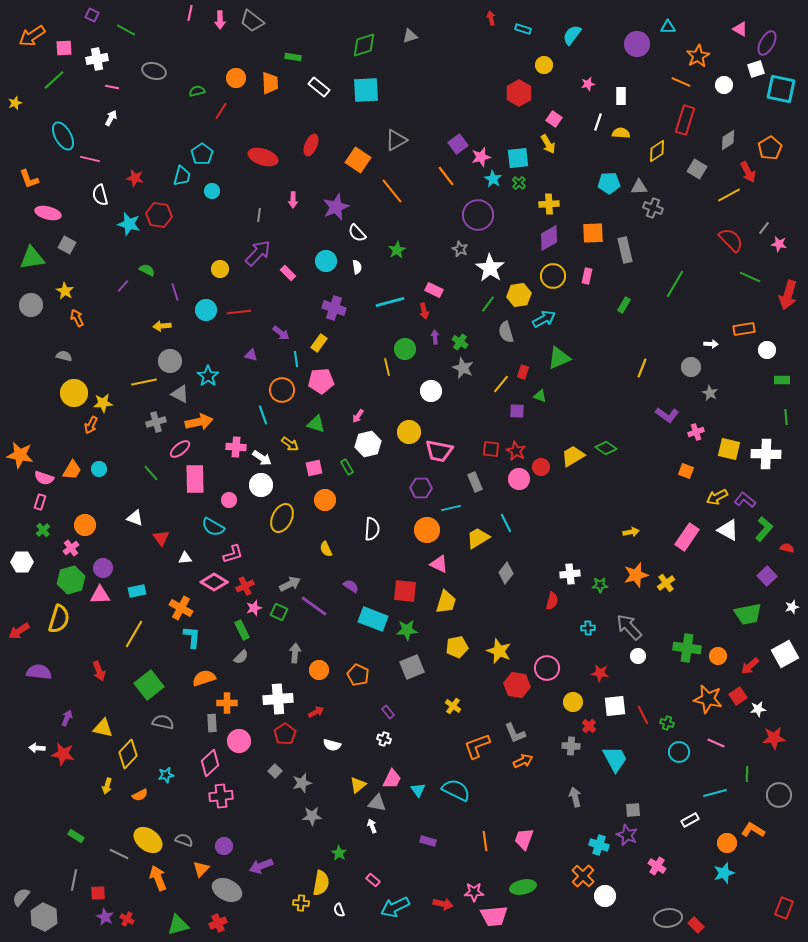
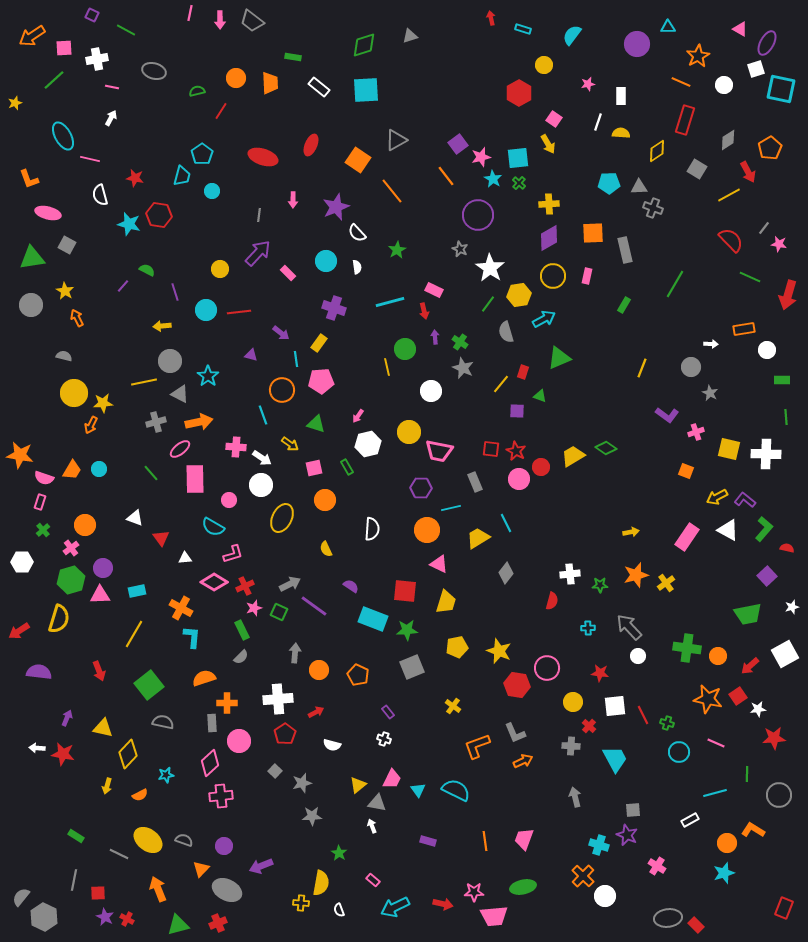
orange arrow at (158, 878): moved 11 px down
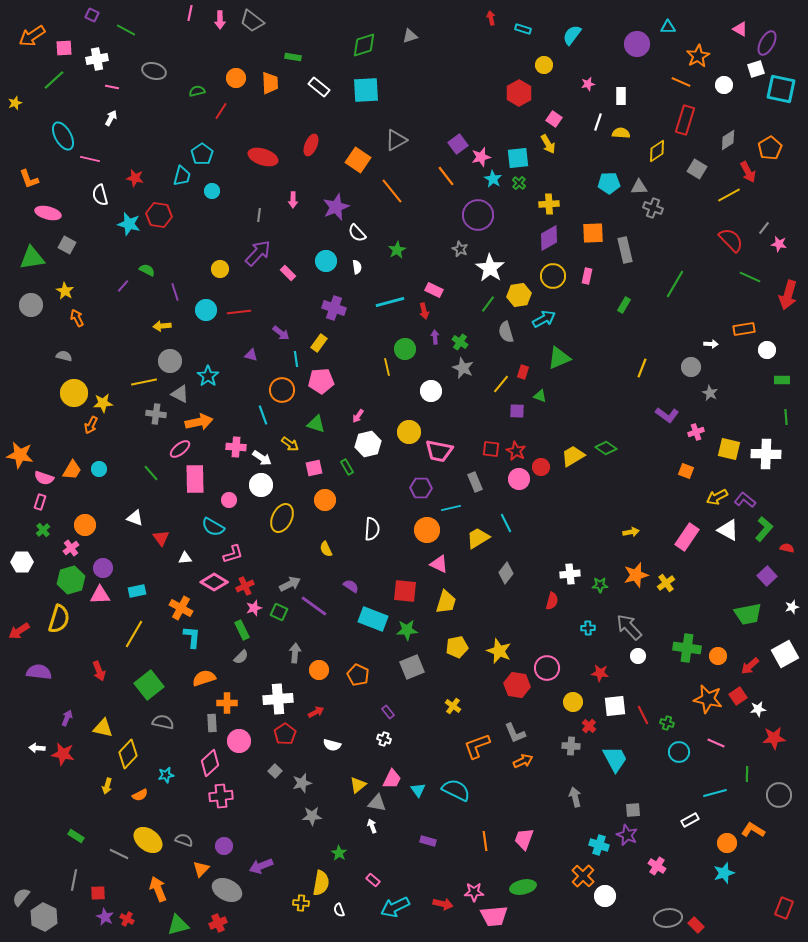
gray cross at (156, 422): moved 8 px up; rotated 24 degrees clockwise
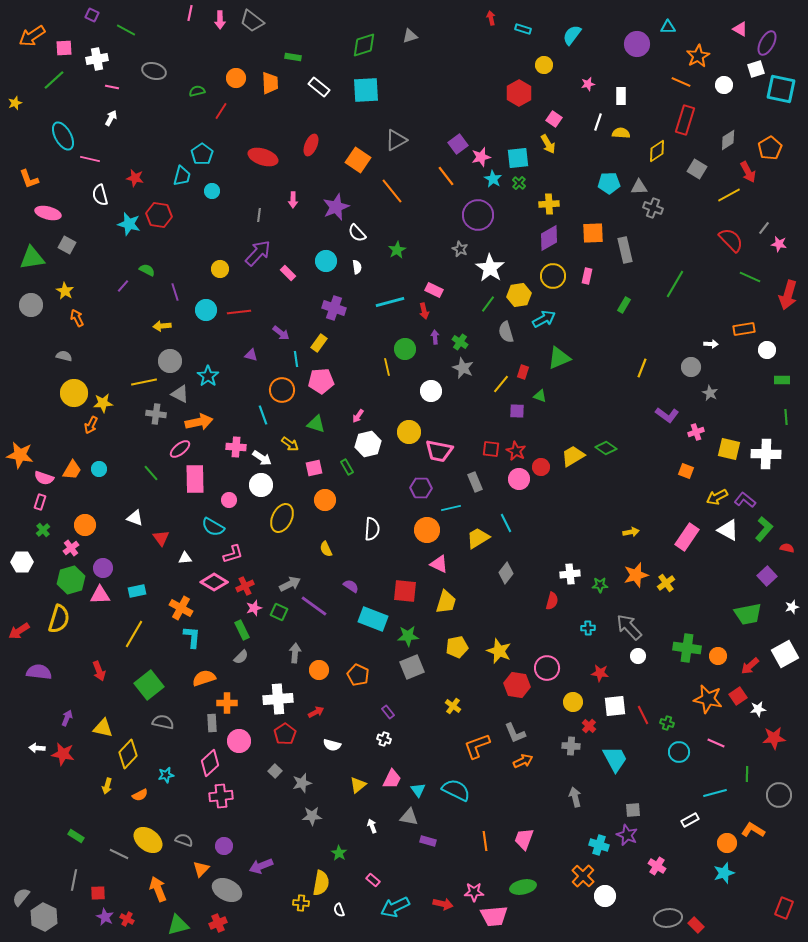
green star at (407, 630): moved 1 px right, 6 px down
gray triangle at (377, 803): moved 32 px right, 14 px down
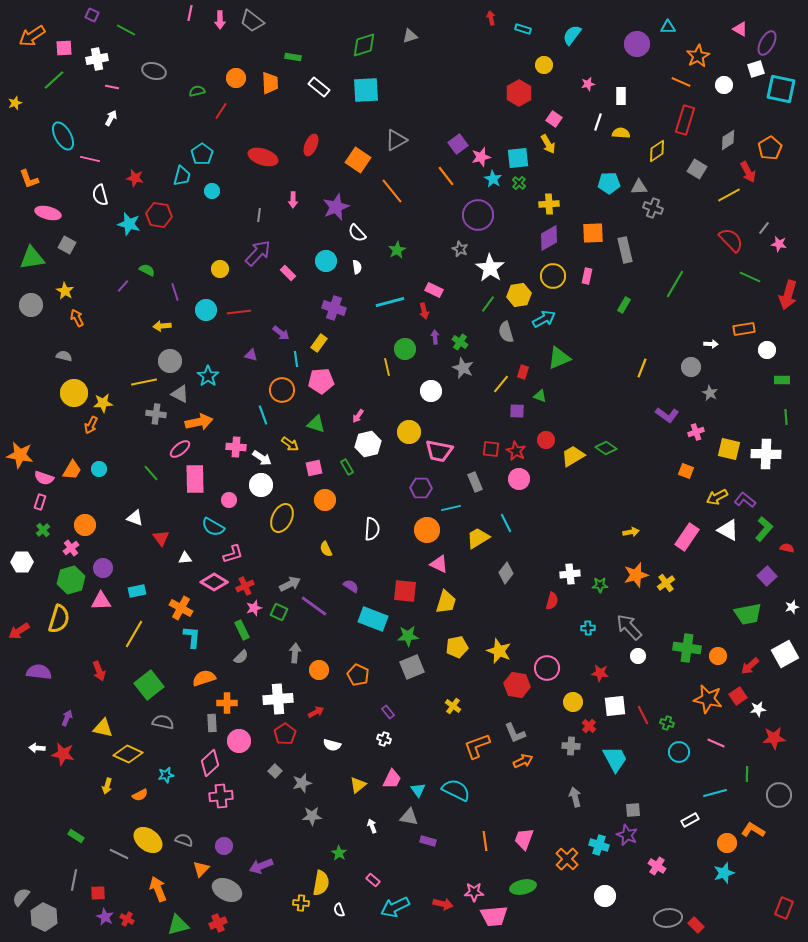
red circle at (541, 467): moved 5 px right, 27 px up
pink triangle at (100, 595): moved 1 px right, 6 px down
yellow diamond at (128, 754): rotated 72 degrees clockwise
orange cross at (583, 876): moved 16 px left, 17 px up
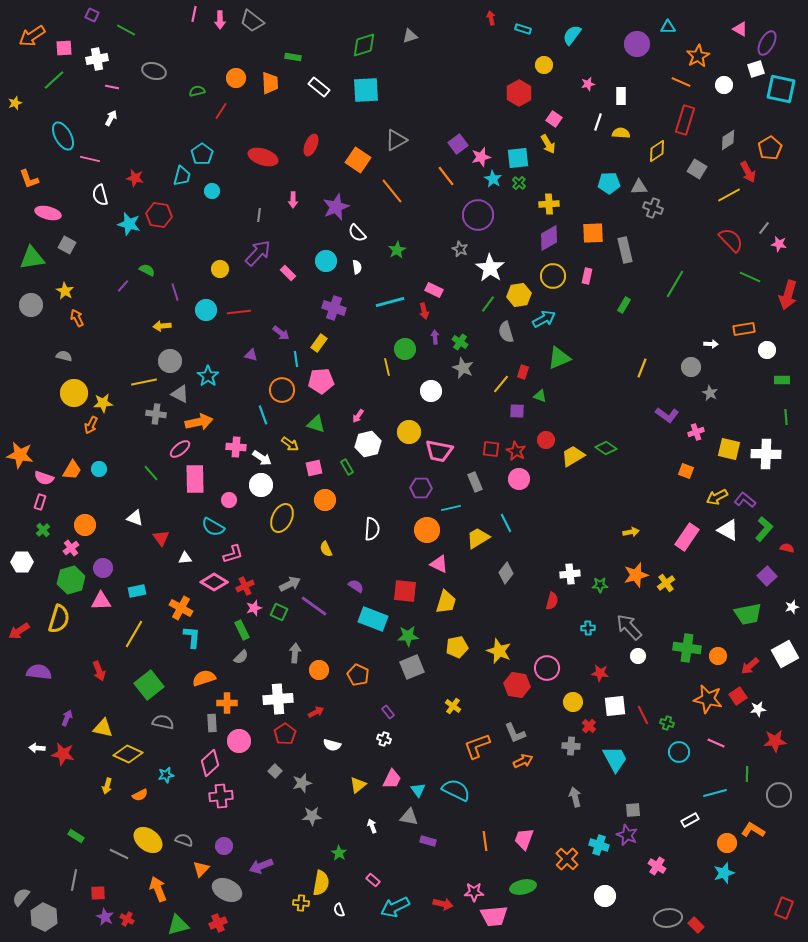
pink line at (190, 13): moved 4 px right, 1 px down
purple semicircle at (351, 586): moved 5 px right
red star at (774, 738): moved 1 px right, 3 px down
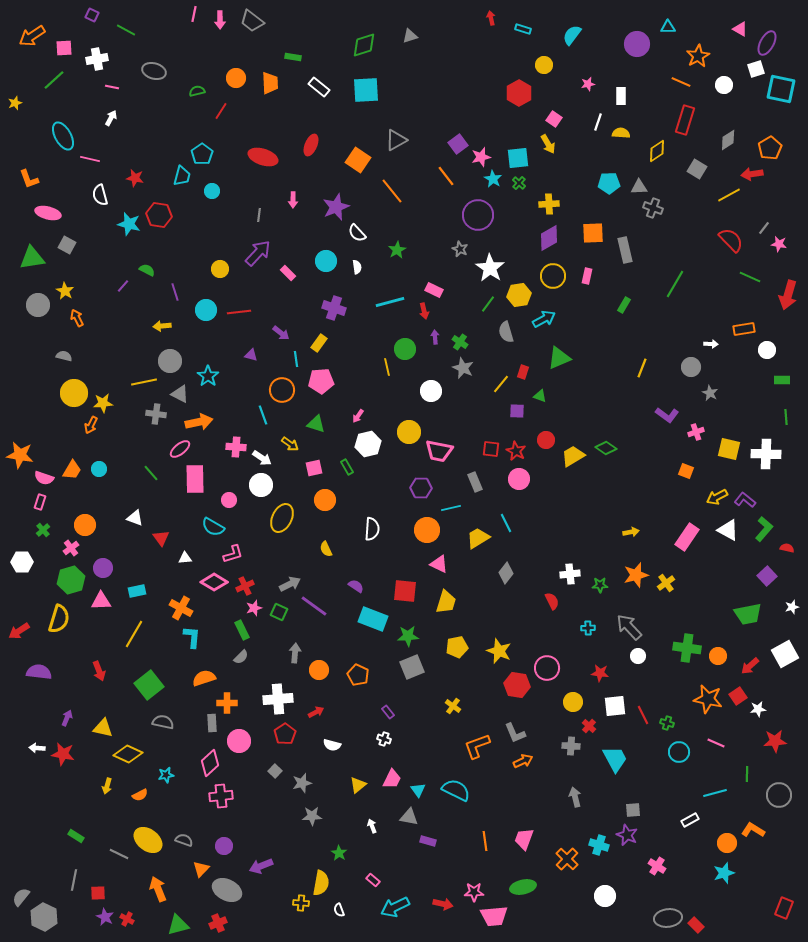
red arrow at (748, 172): moved 4 px right, 2 px down; rotated 110 degrees clockwise
gray circle at (31, 305): moved 7 px right
red semicircle at (552, 601): rotated 42 degrees counterclockwise
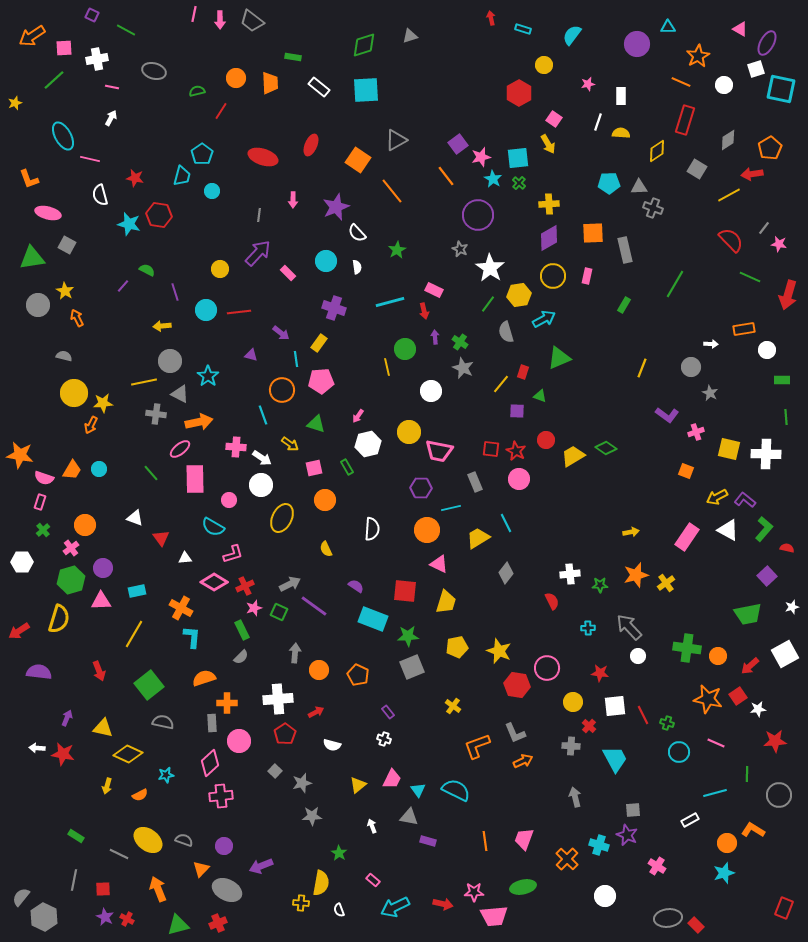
red square at (98, 893): moved 5 px right, 4 px up
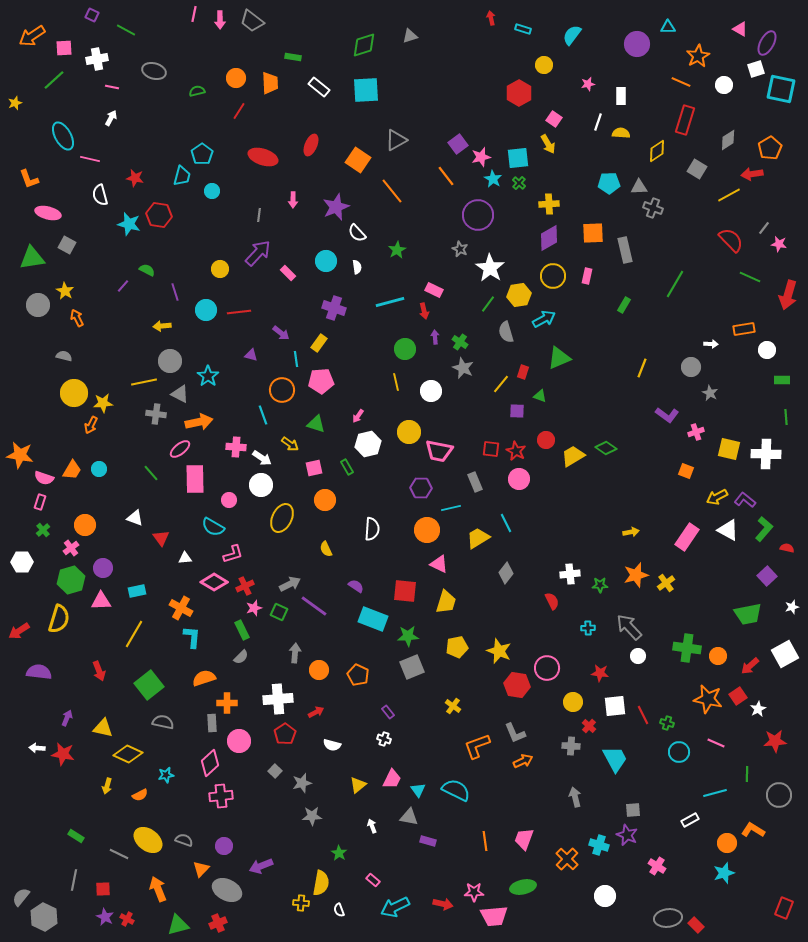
red line at (221, 111): moved 18 px right
yellow line at (387, 367): moved 9 px right, 15 px down
white star at (758, 709): rotated 21 degrees counterclockwise
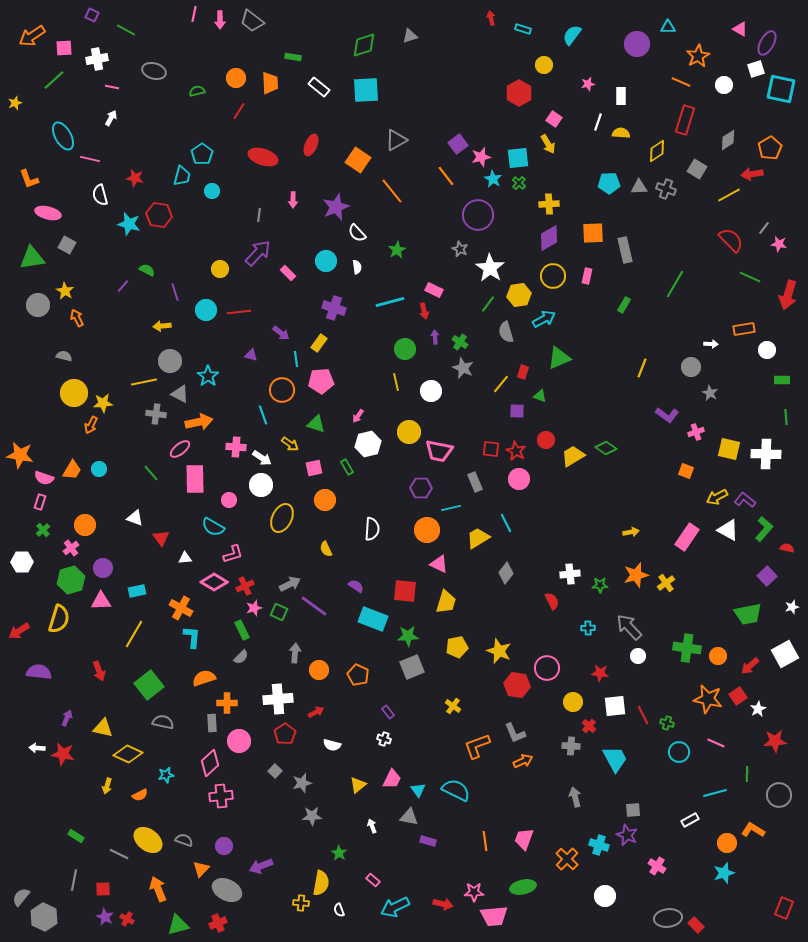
gray cross at (653, 208): moved 13 px right, 19 px up
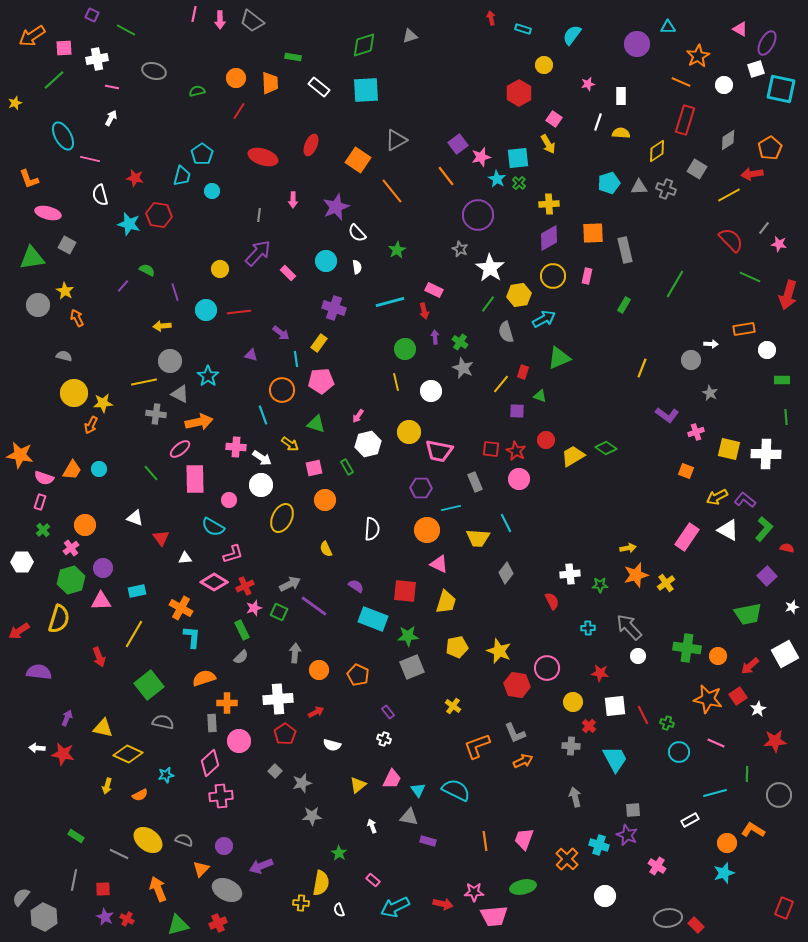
cyan star at (493, 179): moved 4 px right
cyan pentagon at (609, 183): rotated 15 degrees counterclockwise
gray circle at (691, 367): moved 7 px up
yellow arrow at (631, 532): moved 3 px left, 16 px down
yellow trapezoid at (478, 538): rotated 145 degrees counterclockwise
red arrow at (99, 671): moved 14 px up
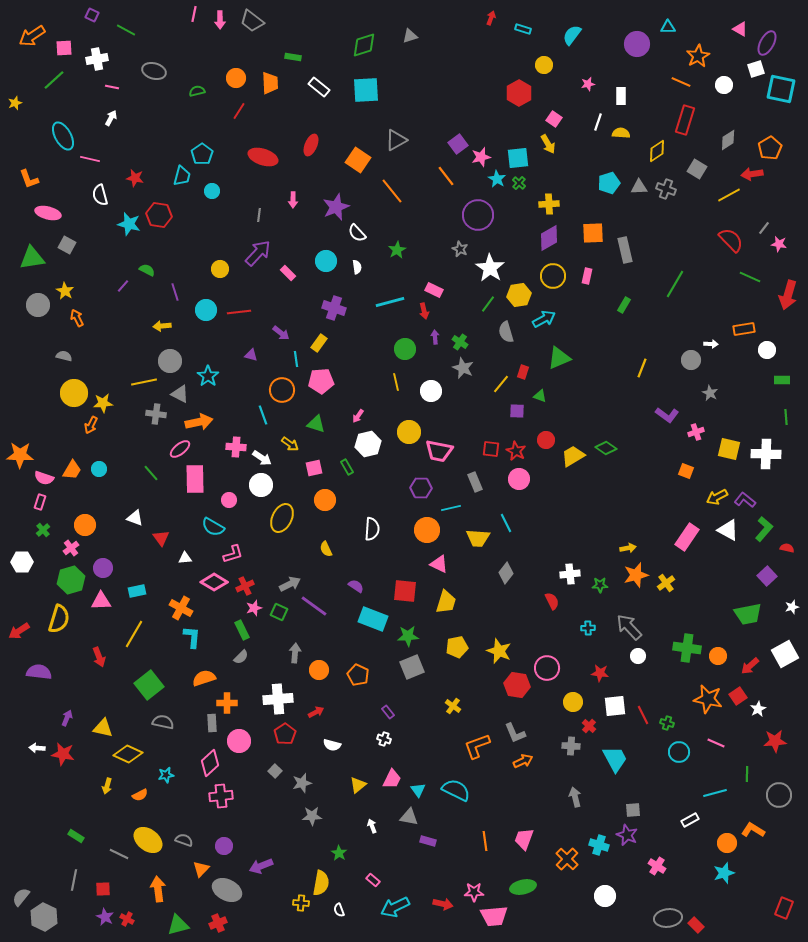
red arrow at (491, 18): rotated 32 degrees clockwise
orange star at (20, 455): rotated 8 degrees counterclockwise
orange arrow at (158, 889): rotated 15 degrees clockwise
